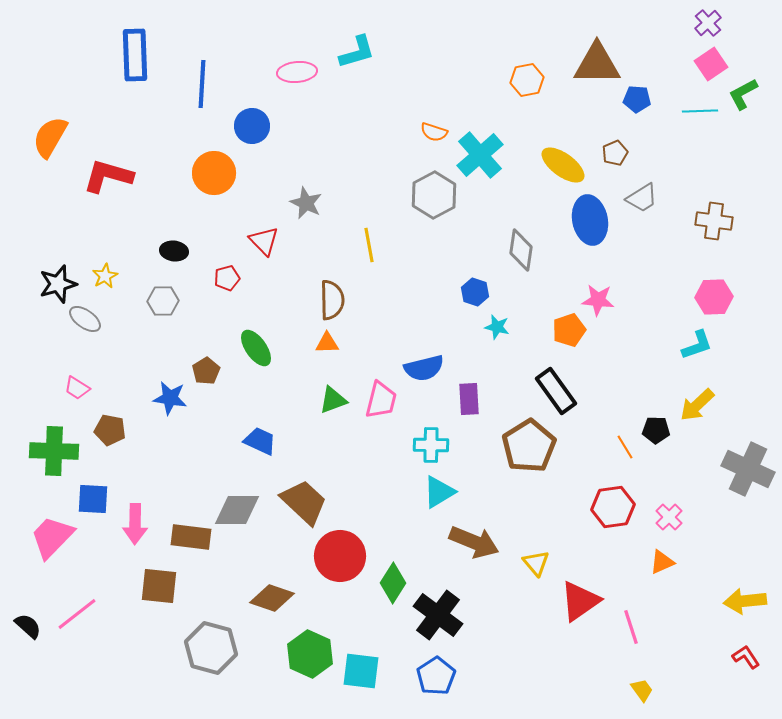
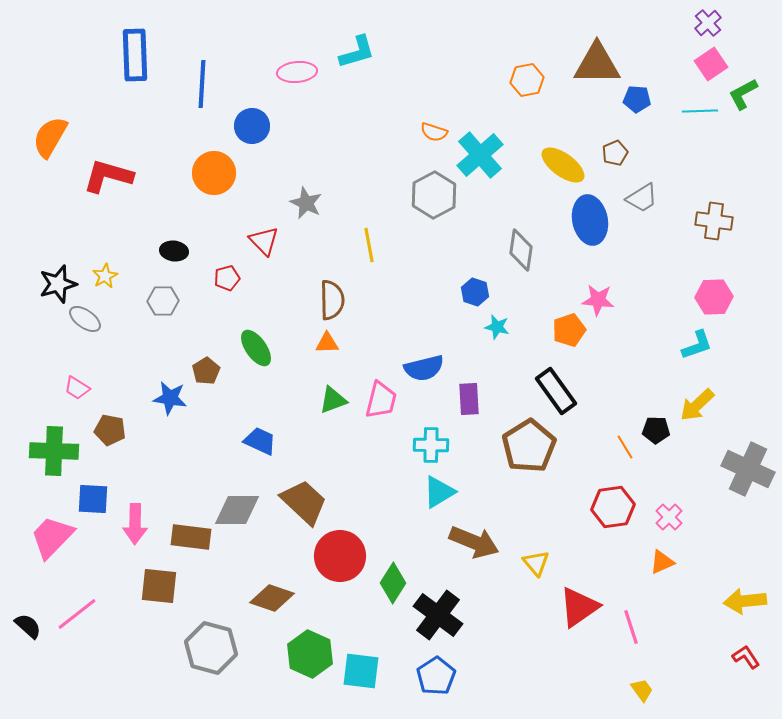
red triangle at (580, 601): moved 1 px left, 6 px down
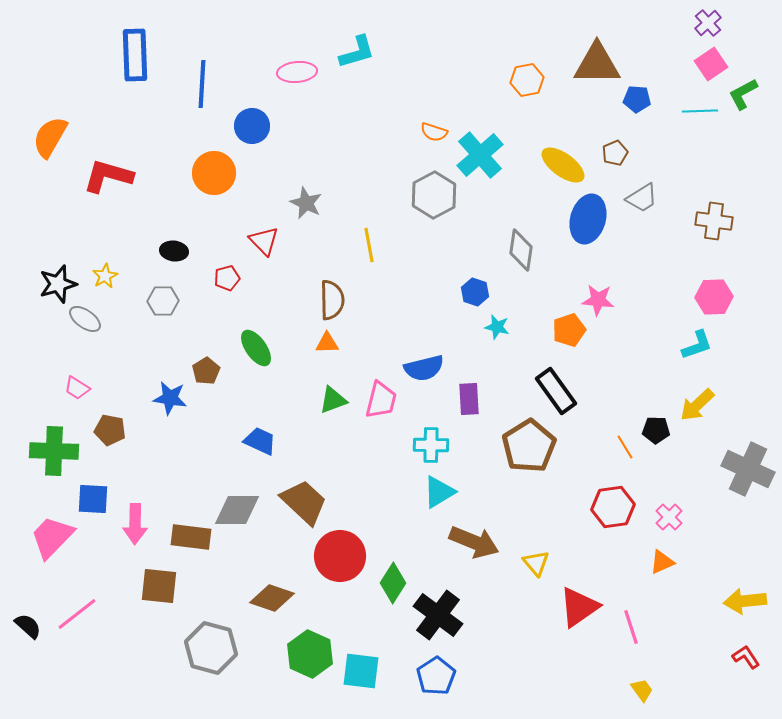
blue ellipse at (590, 220): moved 2 px left, 1 px up; rotated 27 degrees clockwise
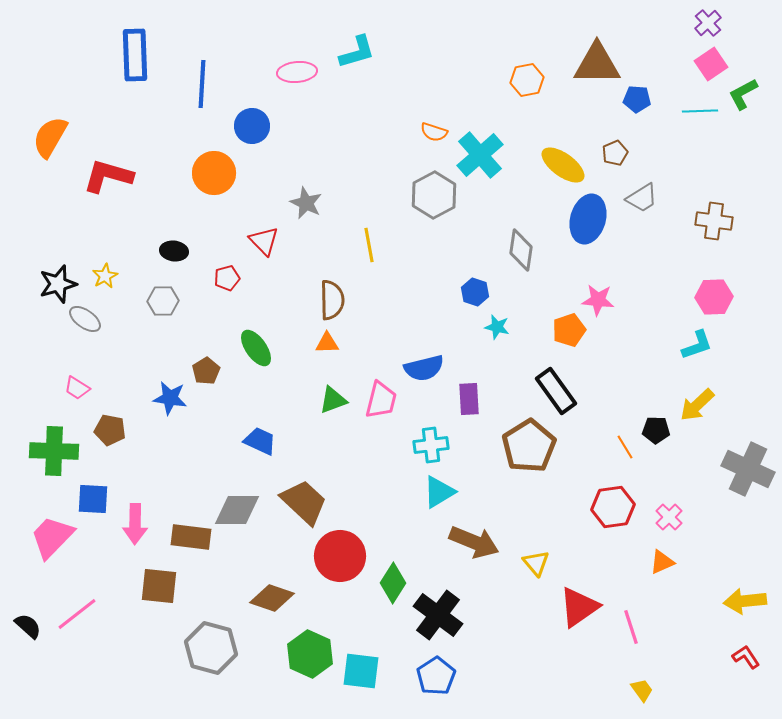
cyan cross at (431, 445): rotated 8 degrees counterclockwise
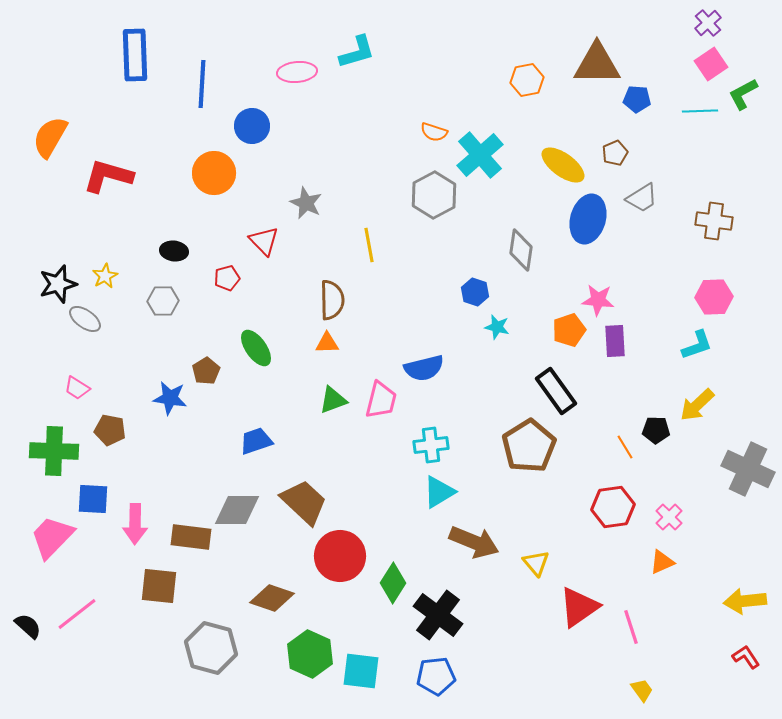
purple rectangle at (469, 399): moved 146 px right, 58 px up
blue trapezoid at (260, 441): moved 4 px left; rotated 44 degrees counterclockwise
blue pentagon at (436, 676): rotated 27 degrees clockwise
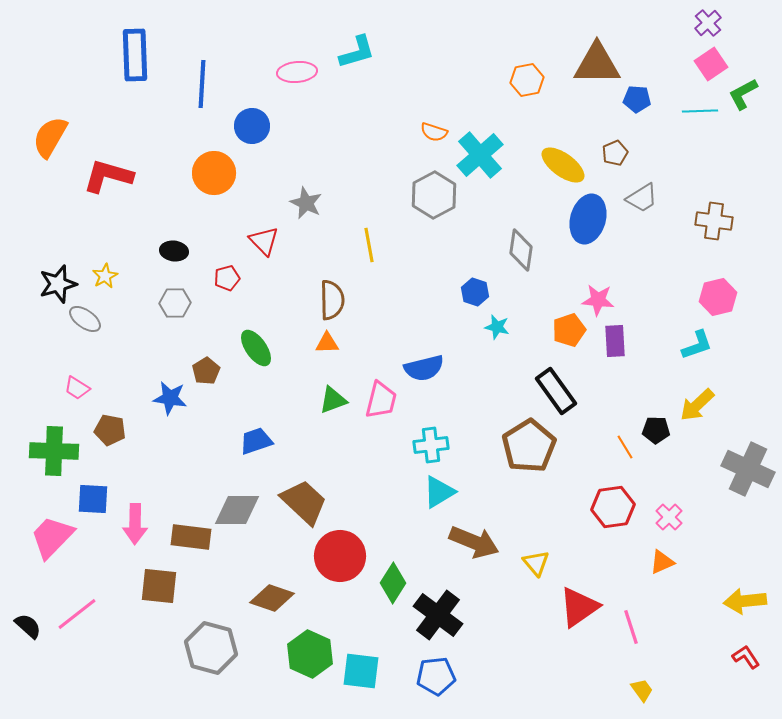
pink hexagon at (714, 297): moved 4 px right; rotated 12 degrees counterclockwise
gray hexagon at (163, 301): moved 12 px right, 2 px down
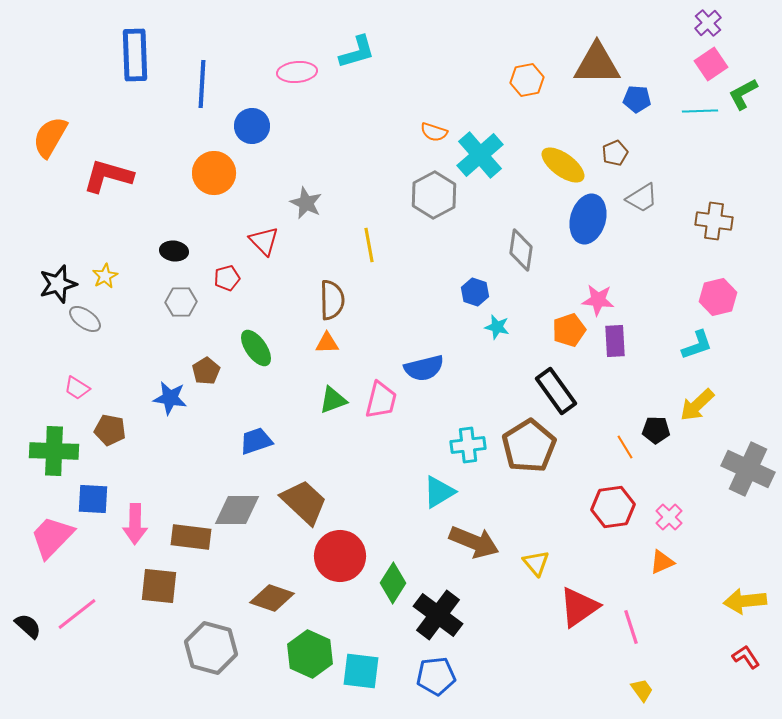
gray hexagon at (175, 303): moved 6 px right, 1 px up
cyan cross at (431, 445): moved 37 px right
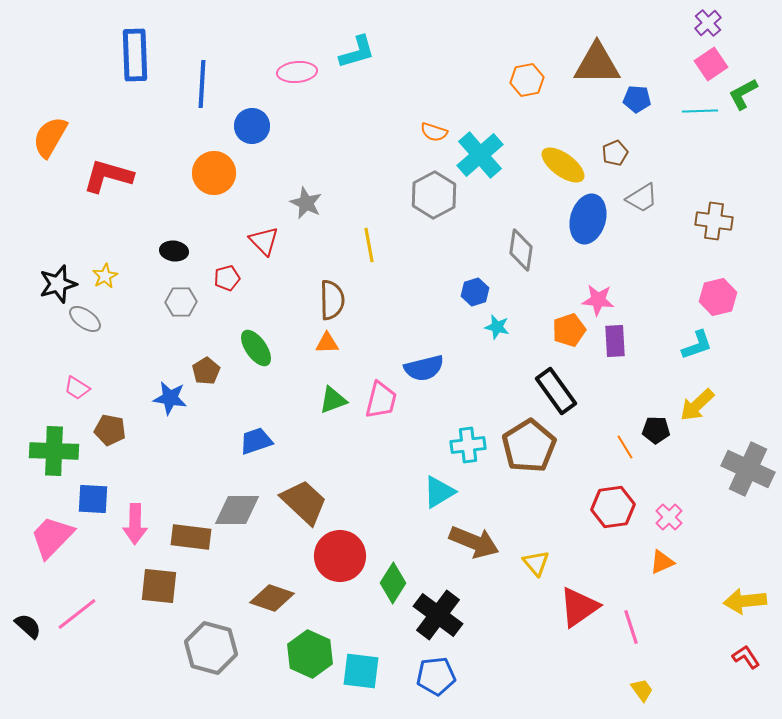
blue hexagon at (475, 292): rotated 24 degrees clockwise
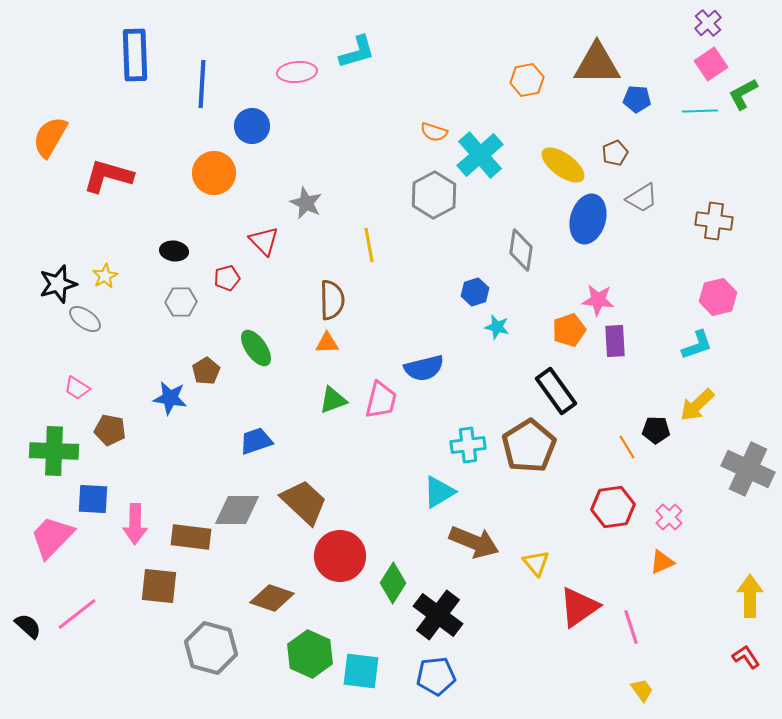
orange line at (625, 447): moved 2 px right
yellow arrow at (745, 601): moved 5 px right, 5 px up; rotated 96 degrees clockwise
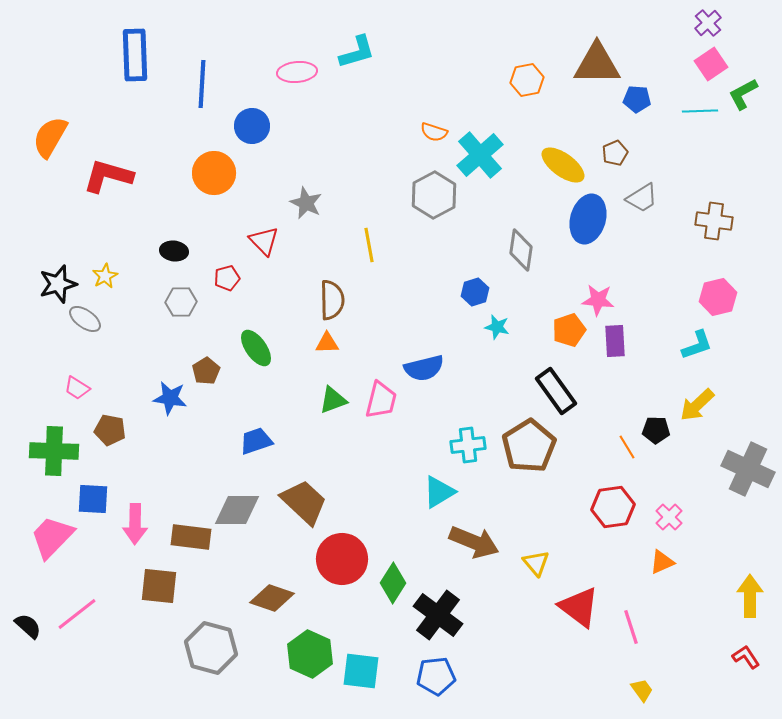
red circle at (340, 556): moved 2 px right, 3 px down
red triangle at (579, 607): rotated 48 degrees counterclockwise
